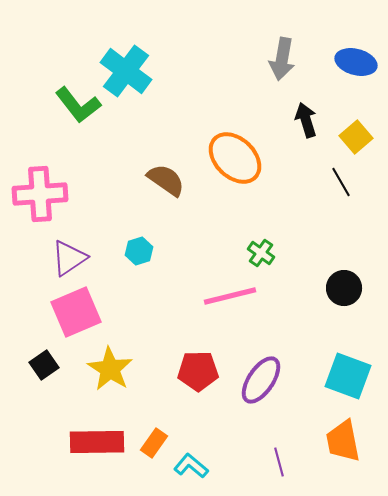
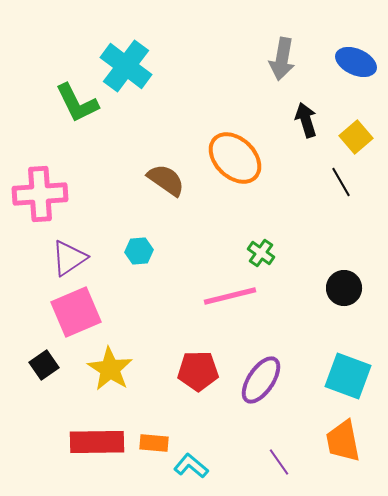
blue ellipse: rotated 9 degrees clockwise
cyan cross: moved 5 px up
green L-shape: moved 1 px left, 2 px up; rotated 12 degrees clockwise
cyan hexagon: rotated 12 degrees clockwise
orange rectangle: rotated 60 degrees clockwise
purple line: rotated 20 degrees counterclockwise
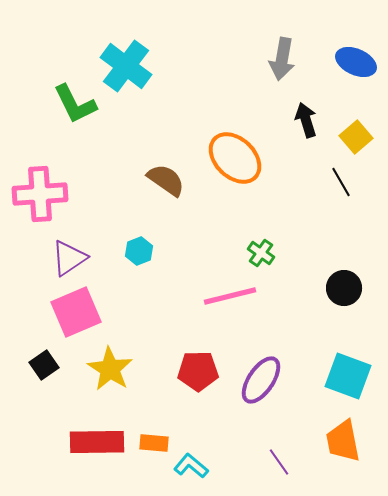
green L-shape: moved 2 px left, 1 px down
cyan hexagon: rotated 16 degrees counterclockwise
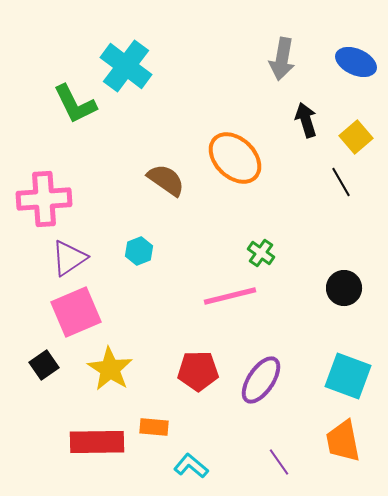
pink cross: moved 4 px right, 5 px down
orange rectangle: moved 16 px up
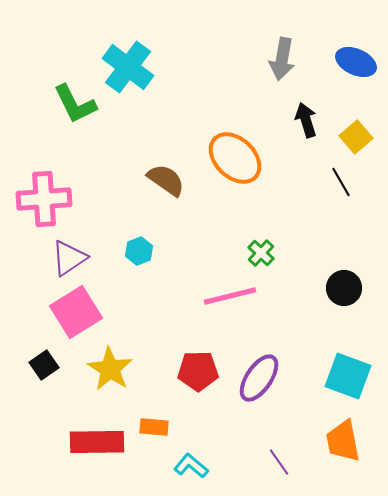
cyan cross: moved 2 px right, 1 px down
green cross: rotated 8 degrees clockwise
pink square: rotated 9 degrees counterclockwise
purple ellipse: moved 2 px left, 2 px up
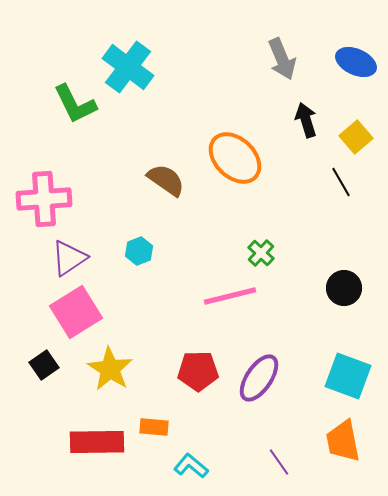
gray arrow: rotated 33 degrees counterclockwise
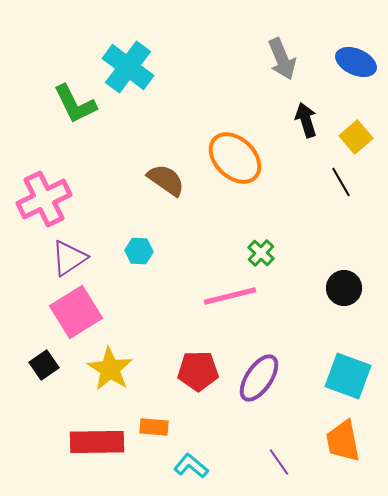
pink cross: rotated 22 degrees counterclockwise
cyan hexagon: rotated 24 degrees clockwise
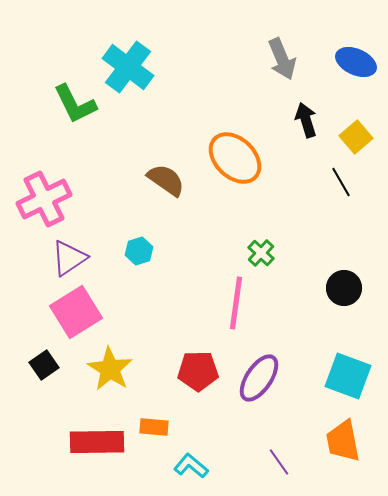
cyan hexagon: rotated 20 degrees counterclockwise
pink line: moved 6 px right, 7 px down; rotated 68 degrees counterclockwise
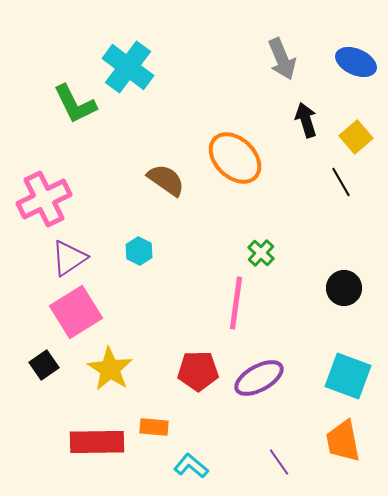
cyan hexagon: rotated 16 degrees counterclockwise
purple ellipse: rotated 27 degrees clockwise
